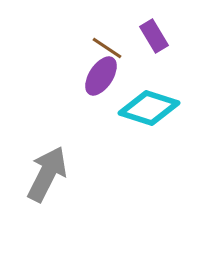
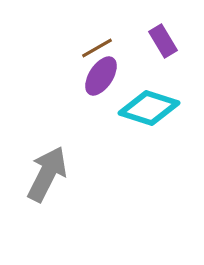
purple rectangle: moved 9 px right, 5 px down
brown line: moved 10 px left; rotated 64 degrees counterclockwise
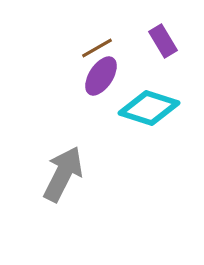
gray arrow: moved 16 px right
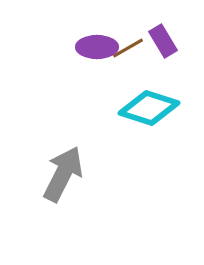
brown line: moved 31 px right
purple ellipse: moved 4 px left, 29 px up; rotated 57 degrees clockwise
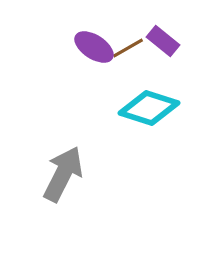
purple rectangle: rotated 20 degrees counterclockwise
purple ellipse: moved 3 px left; rotated 33 degrees clockwise
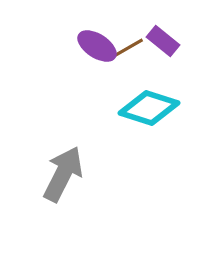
purple ellipse: moved 3 px right, 1 px up
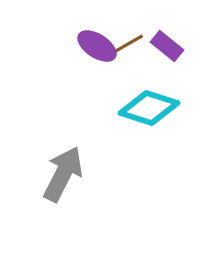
purple rectangle: moved 4 px right, 5 px down
brown line: moved 4 px up
